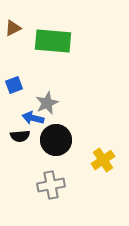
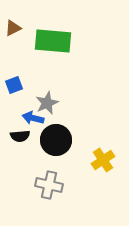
gray cross: moved 2 px left; rotated 24 degrees clockwise
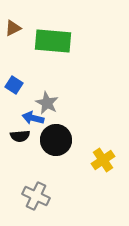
blue square: rotated 36 degrees counterclockwise
gray star: rotated 20 degrees counterclockwise
gray cross: moved 13 px left, 11 px down; rotated 12 degrees clockwise
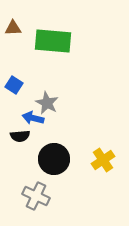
brown triangle: rotated 24 degrees clockwise
black circle: moved 2 px left, 19 px down
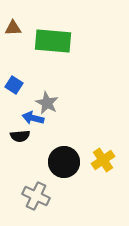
black circle: moved 10 px right, 3 px down
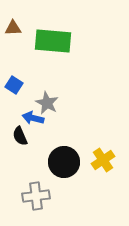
black semicircle: rotated 72 degrees clockwise
gray cross: rotated 32 degrees counterclockwise
